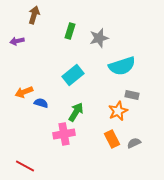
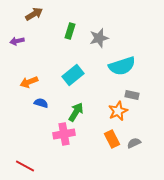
brown arrow: moved 1 px up; rotated 42 degrees clockwise
orange arrow: moved 5 px right, 10 px up
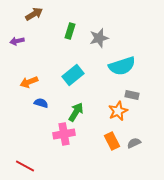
orange rectangle: moved 2 px down
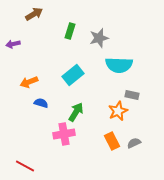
purple arrow: moved 4 px left, 3 px down
cyan semicircle: moved 3 px left, 1 px up; rotated 20 degrees clockwise
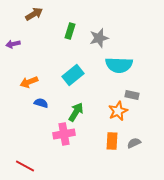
orange rectangle: rotated 30 degrees clockwise
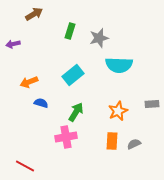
gray rectangle: moved 20 px right, 9 px down; rotated 16 degrees counterclockwise
pink cross: moved 2 px right, 3 px down
gray semicircle: moved 1 px down
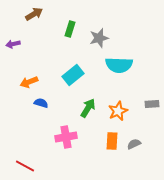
green rectangle: moved 2 px up
green arrow: moved 12 px right, 4 px up
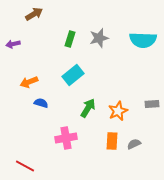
green rectangle: moved 10 px down
cyan semicircle: moved 24 px right, 25 px up
pink cross: moved 1 px down
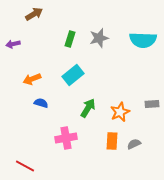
orange arrow: moved 3 px right, 3 px up
orange star: moved 2 px right, 1 px down
